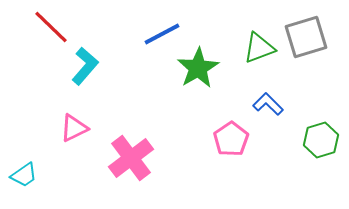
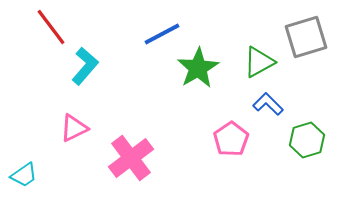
red line: rotated 9 degrees clockwise
green triangle: moved 14 px down; rotated 8 degrees counterclockwise
green hexagon: moved 14 px left
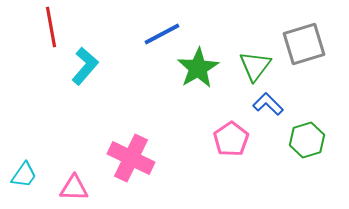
red line: rotated 27 degrees clockwise
gray square: moved 2 px left, 7 px down
green triangle: moved 4 px left, 4 px down; rotated 24 degrees counterclockwise
pink triangle: moved 60 px down; rotated 28 degrees clockwise
pink cross: rotated 27 degrees counterclockwise
cyan trapezoid: rotated 20 degrees counterclockwise
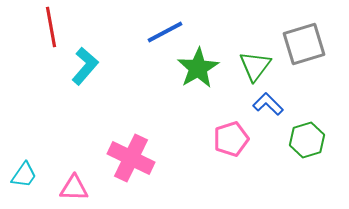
blue line: moved 3 px right, 2 px up
pink pentagon: rotated 16 degrees clockwise
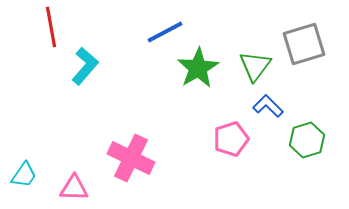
blue L-shape: moved 2 px down
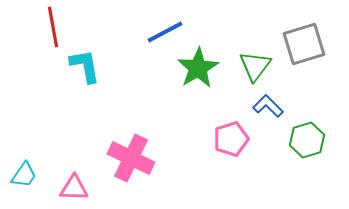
red line: moved 2 px right
cyan L-shape: rotated 51 degrees counterclockwise
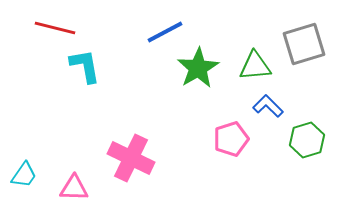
red line: moved 2 px right, 1 px down; rotated 66 degrees counterclockwise
green triangle: rotated 48 degrees clockwise
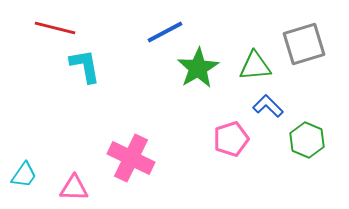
green hexagon: rotated 20 degrees counterclockwise
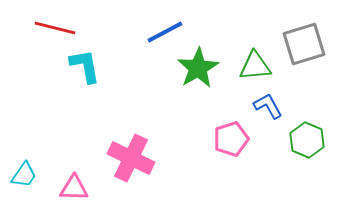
blue L-shape: rotated 16 degrees clockwise
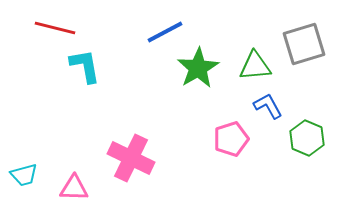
green hexagon: moved 2 px up
cyan trapezoid: rotated 40 degrees clockwise
